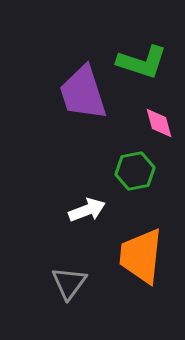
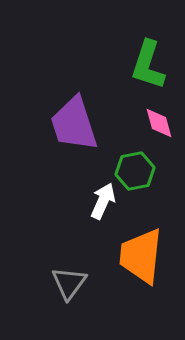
green L-shape: moved 6 px right, 3 px down; rotated 90 degrees clockwise
purple trapezoid: moved 9 px left, 31 px down
white arrow: moved 16 px right, 9 px up; rotated 45 degrees counterclockwise
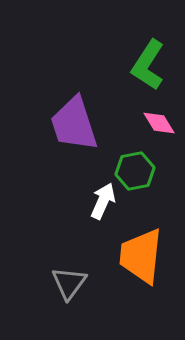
green L-shape: rotated 15 degrees clockwise
pink diamond: rotated 16 degrees counterclockwise
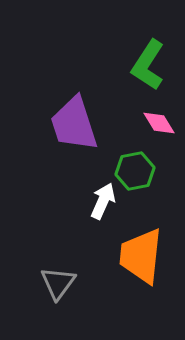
gray triangle: moved 11 px left
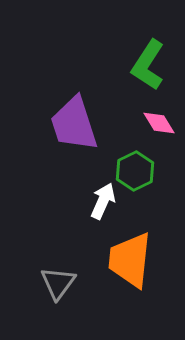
green hexagon: rotated 15 degrees counterclockwise
orange trapezoid: moved 11 px left, 4 px down
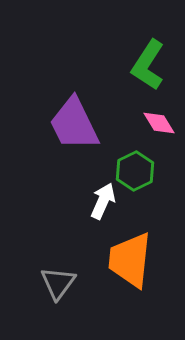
purple trapezoid: rotated 8 degrees counterclockwise
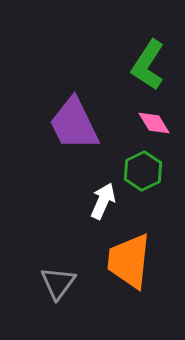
pink diamond: moved 5 px left
green hexagon: moved 8 px right
orange trapezoid: moved 1 px left, 1 px down
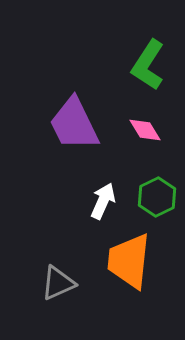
pink diamond: moved 9 px left, 7 px down
green hexagon: moved 14 px right, 26 px down
gray triangle: rotated 30 degrees clockwise
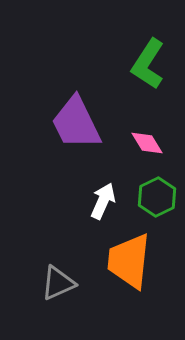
green L-shape: moved 1 px up
purple trapezoid: moved 2 px right, 1 px up
pink diamond: moved 2 px right, 13 px down
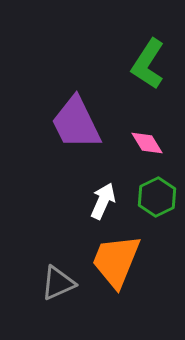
orange trapezoid: moved 13 px left; rotated 16 degrees clockwise
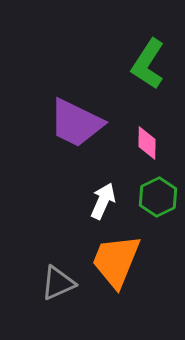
purple trapezoid: rotated 38 degrees counterclockwise
pink diamond: rotated 32 degrees clockwise
green hexagon: moved 1 px right
